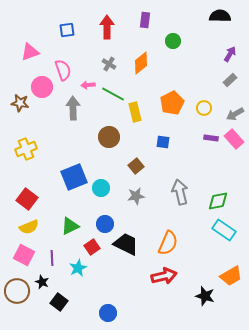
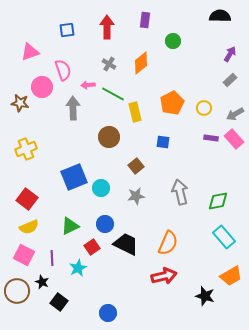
cyan rectangle at (224, 230): moved 7 px down; rotated 15 degrees clockwise
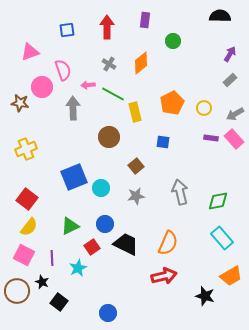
yellow semicircle at (29, 227): rotated 30 degrees counterclockwise
cyan rectangle at (224, 237): moved 2 px left, 1 px down
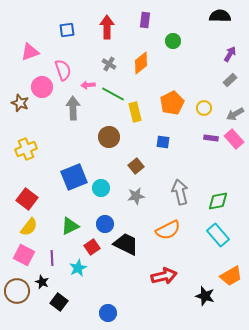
brown star at (20, 103): rotated 12 degrees clockwise
cyan rectangle at (222, 238): moved 4 px left, 3 px up
orange semicircle at (168, 243): moved 13 px up; rotated 40 degrees clockwise
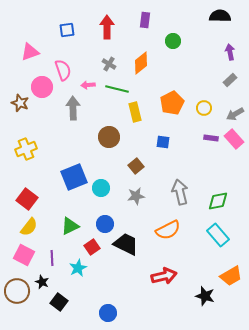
purple arrow at (230, 54): moved 2 px up; rotated 42 degrees counterclockwise
green line at (113, 94): moved 4 px right, 5 px up; rotated 15 degrees counterclockwise
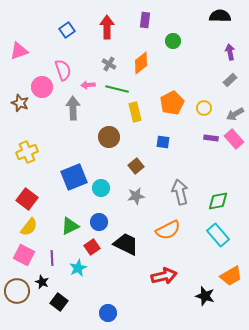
blue square at (67, 30): rotated 28 degrees counterclockwise
pink triangle at (30, 52): moved 11 px left, 1 px up
yellow cross at (26, 149): moved 1 px right, 3 px down
blue circle at (105, 224): moved 6 px left, 2 px up
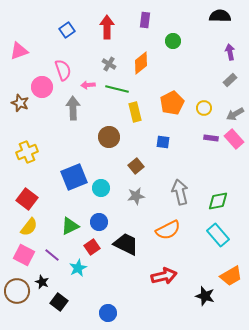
purple line at (52, 258): moved 3 px up; rotated 49 degrees counterclockwise
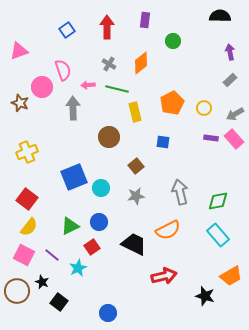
black trapezoid at (126, 244): moved 8 px right
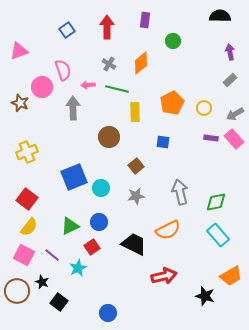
yellow rectangle at (135, 112): rotated 12 degrees clockwise
green diamond at (218, 201): moved 2 px left, 1 px down
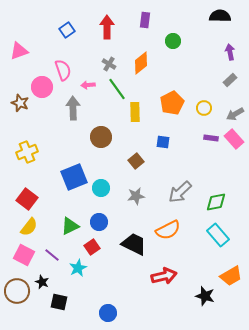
green line at (117, 89): rotated 40 degrees clockwise
brown circle at (109, 137): moved 8 px left
brown square at (136, 166): moved 5 px up
gray arrow at (180, 192): rotated 120 degrees counterclockwise
black square at (59, 302): rotated 24 degrees counterclockwise
